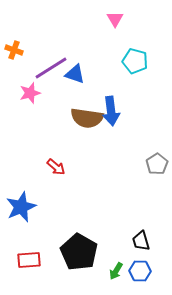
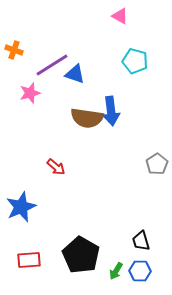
pink triangle: moved 5 px right, 3 px up; rotated 30 degrees counterclockwise
purple line: moved 1 px right, 3 px up
black pentagon: moved 2 px right, 3 px down
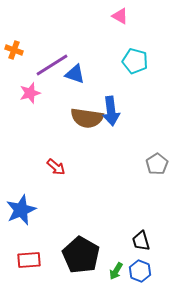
blue star: moved 3 px down
blue hexagon: rotated 20 degrees clockwise
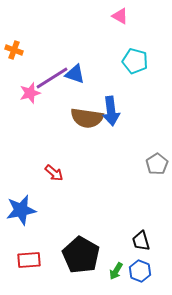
purple line: moved 13 px down
red arrow: moved 2 px left, 6 px down
blue star: rotated 12 degrees clockwise
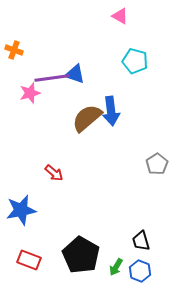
purple line: rotated 24 degrees clockwise
brown semicircle: rotated 132 degrees clockwise
red rectangle: rotated 25 degrees clockwise
green arrow: moved 4 px up
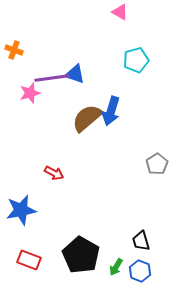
pink triangle: moved 4 px up
cyan pentagon: moved 1 px right, 1 px up; rotated 30 degrees counterclockwise
blue arrow: rotated 24 degrees clockwise
red arrow: rotated 12 degrees counterclockwise
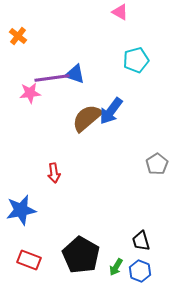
orange cross: moved 4 px right, 14 px up; rotated 18 degrees clockwise
pink star: rotated 10 degrees clockwise
blue arrow: rotated 20 degrees clockwise
red arrow: rotated 54 degrees clockwise
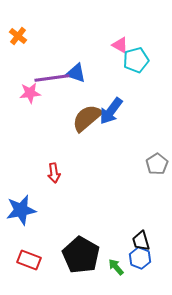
pink triangle: moved 33 px down
blue triangle: moved 1 px right, 1 px up
green arrow: rotated 108 degrees clockwise
blue hexagon: moved 13 px up
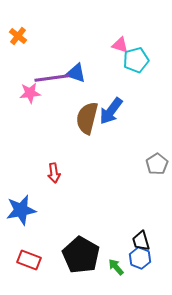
pink triangle: rotated 12 degrees counterclockwise
brown semicircle: rotated 36 degrees counterclockwise
